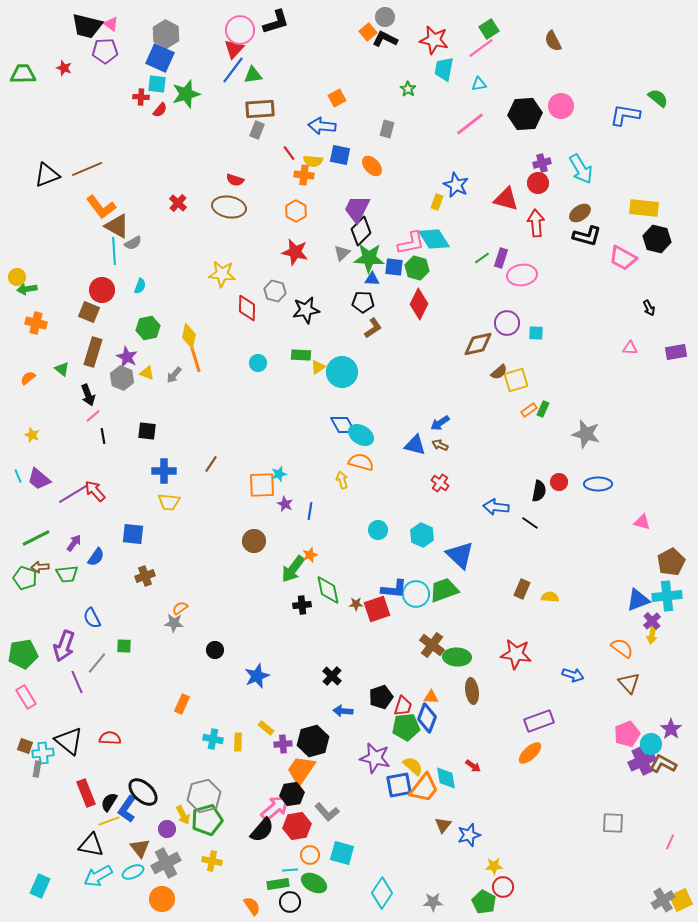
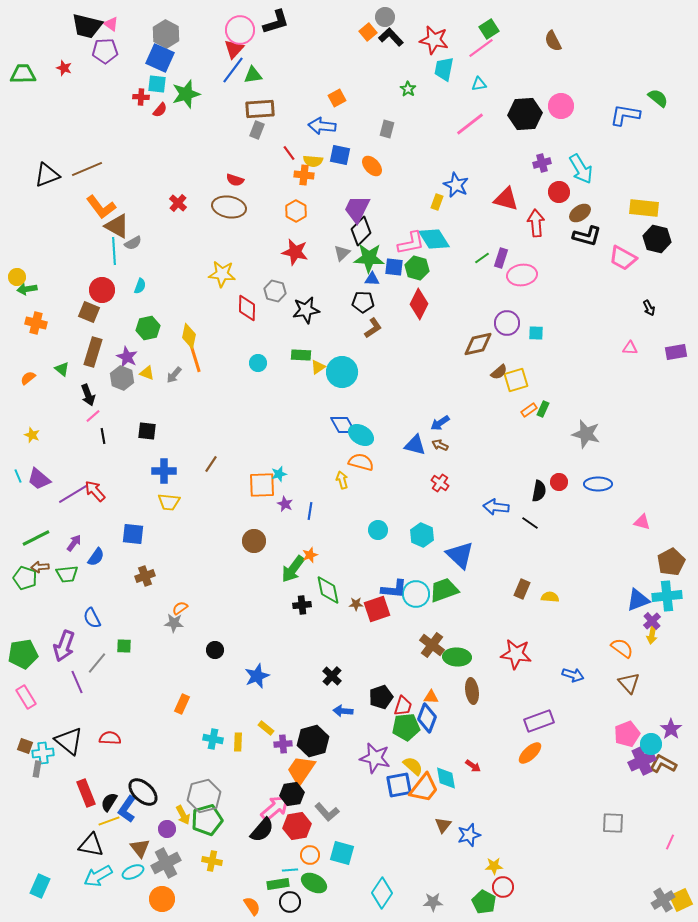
black L-shape at (385, 39): moved 6 px right, 2 px up; rotated 20 degrees clockwise
red circle at (538, 183): moved 21 px right, 9 px down
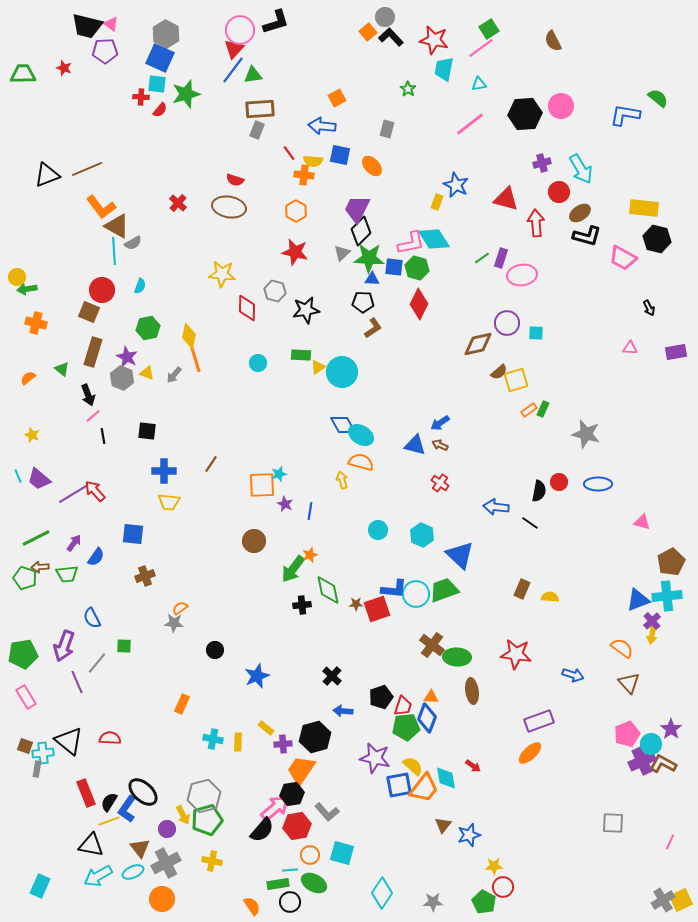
black hexagon at (313, 741): moved 2 px right, 4 px up
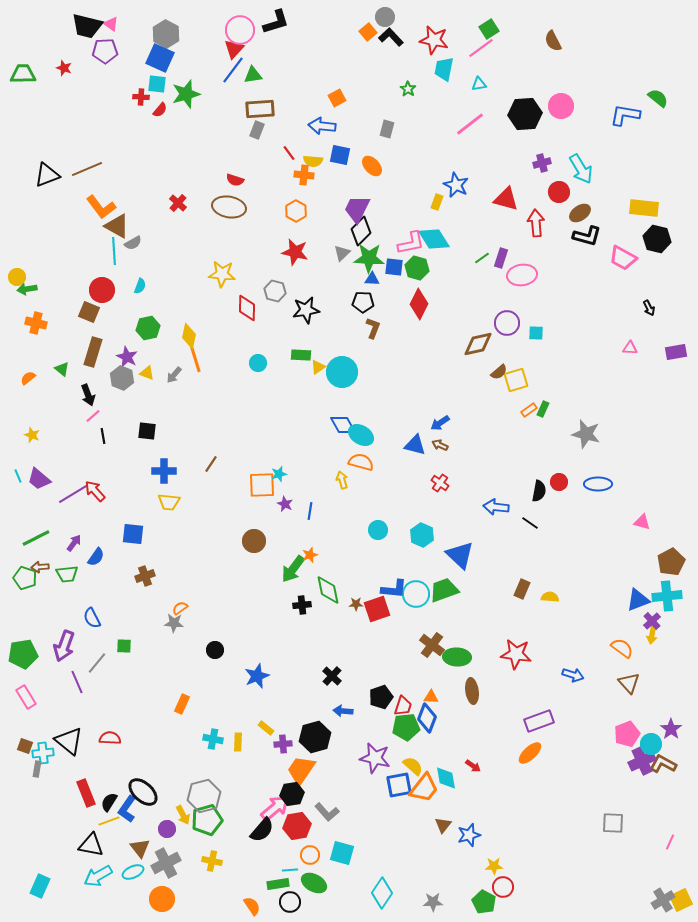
brown L-shape at (373, 328): rotated 35 degrees counterclockwise
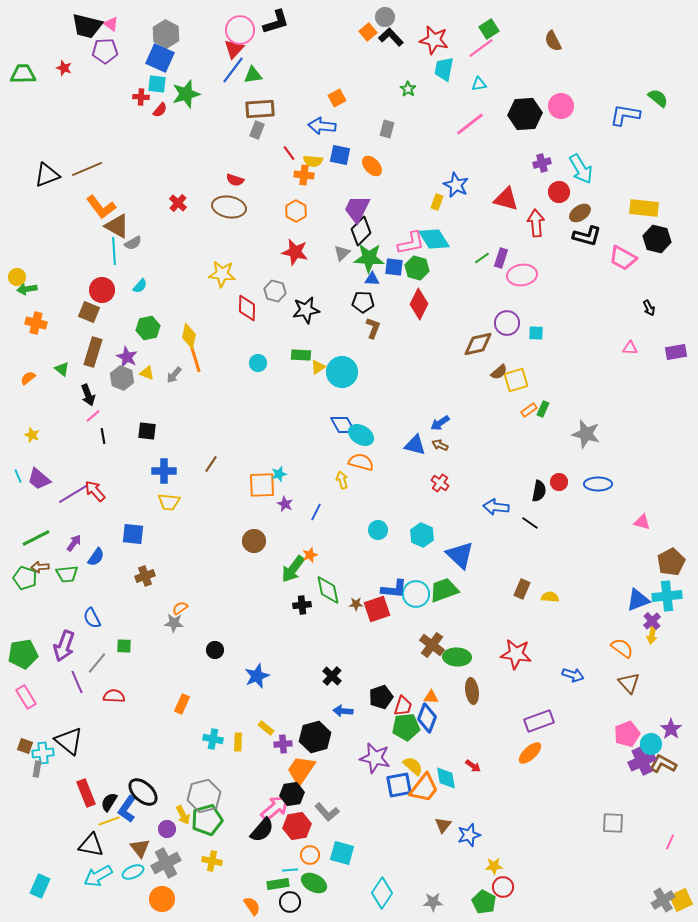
cyan semicircle at (140, 286): rotated 21 degrees clockwise
blue line at (310, 511): moved 6 px right, 1 px down; rotated 18 degrees clockwise
red semicircle at (110, 738): moved 4 px right, 42 px up
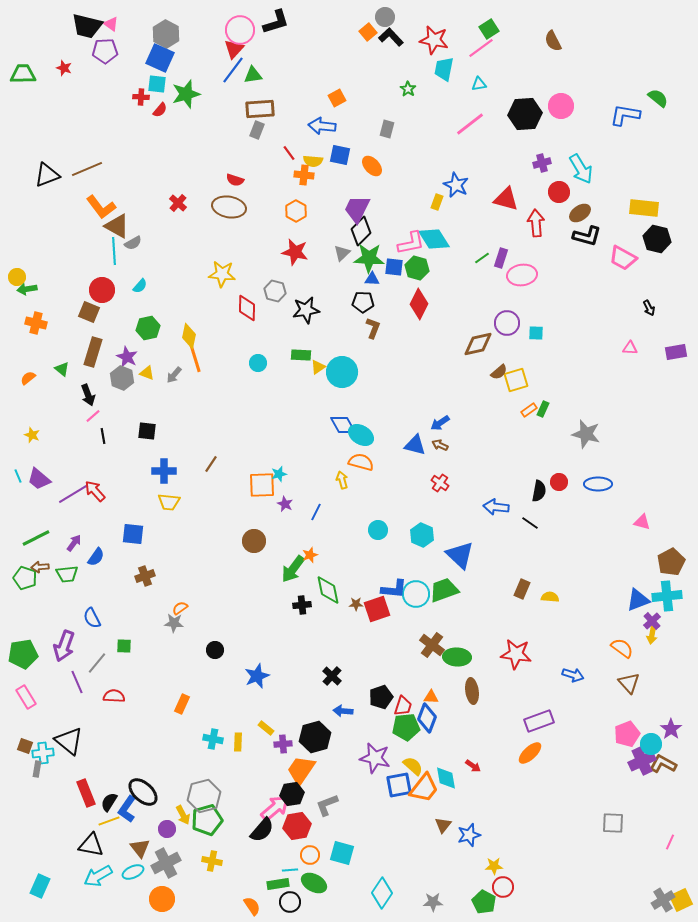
gray L-shape at (327, 812): moved 7 px up; rotated 110 degrees clockwise
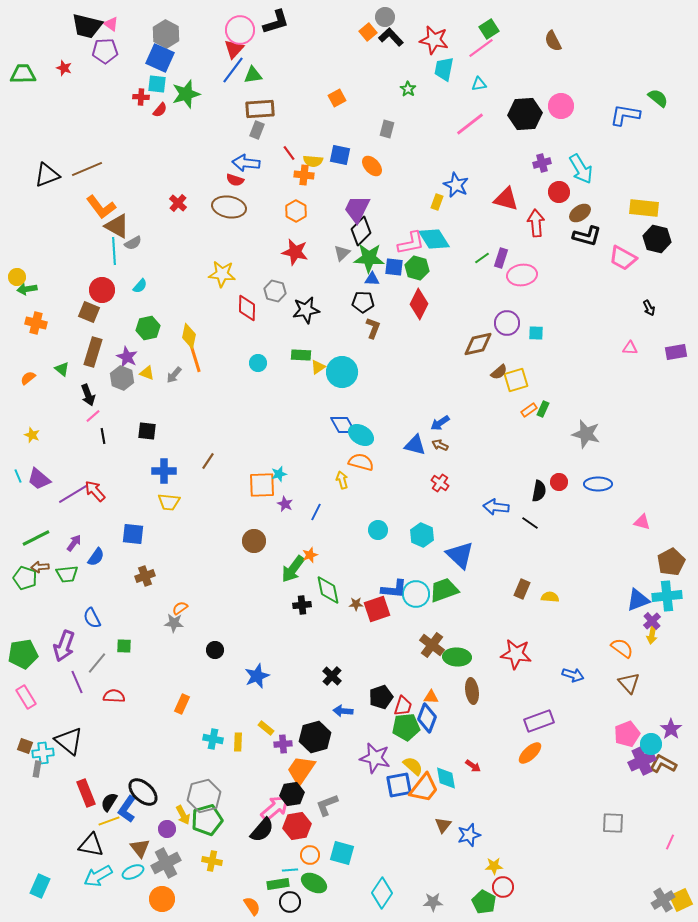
blue arrow at (322, 126): moved 76 px left, 37 px down
brown line at (211, 464): moved 3 px left, 3 px up
